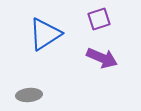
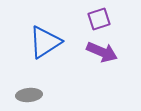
blue triangle: moved 8 px down
purple arrow: moved 6 px up
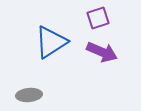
purple square: moved 1 px left, 1 px up
blue triangle: moved 6 px right
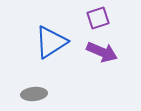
gray ellipse: moved 5 px right, 1 px up
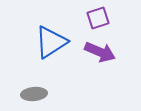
purple arrow: moved 2 px left
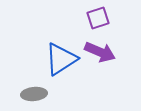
blue triangle: moved 10 px right, 17 px down
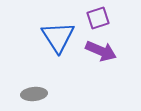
purple arrow: moved 1 px right, 1 px up
blue triangle: moved 3 px left, 22 px up; rotated 30 degrees counterclockwise
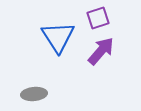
purple arrow: rotated 72 degrees counterclockwise
